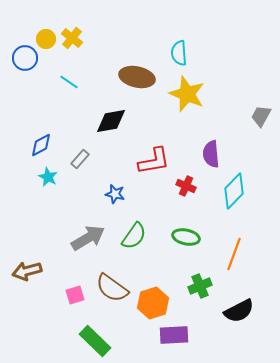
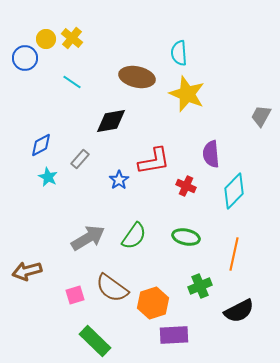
cyan line: moved 3 px right
blue star: moved 4 px right, 14 px up; rotated 24 degrees clockwise
orange line: rotated 8 degrees counterclockwise
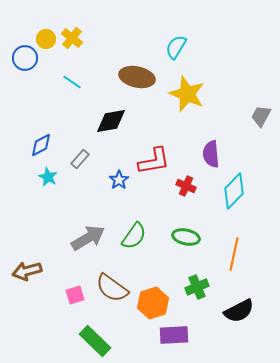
cyan semicircle: moved 3 px left, 6 px up; rotated 35 degrees clockwise
green cross: moved 3 px left, 1 px down
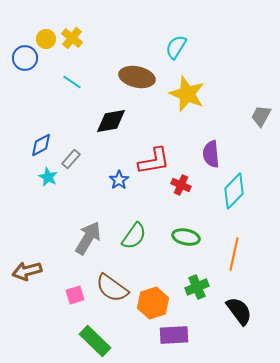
gray rectangle: moved 9 px left
red cross: moved 5 px left, 1 px up
gray arrow: rotated 28 degrees counterclockwise
black semicircle: rotated 100 degrees counterclockwise
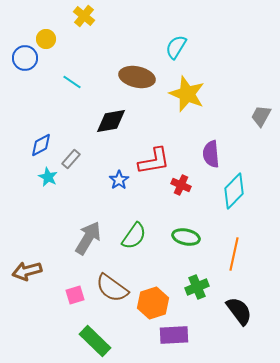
yellow cross: moved 12 px right, 22 px up
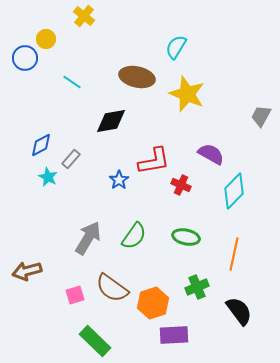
purple semicircle: rotated 124 degrees clockwise
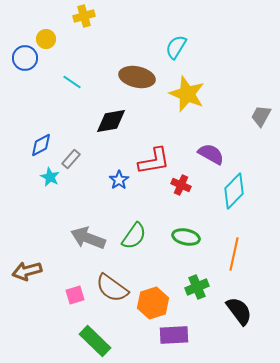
yellow cross: rotated 35 degrees clockwise
cyan star: moved 2 px right
gray arrow: rotated 100 degrees counterclockwise
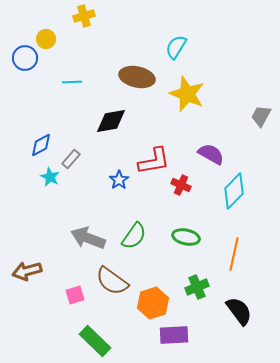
cyan line: rotated 36 degrees counterclockwise
brown semicircle: moved 7 px up
